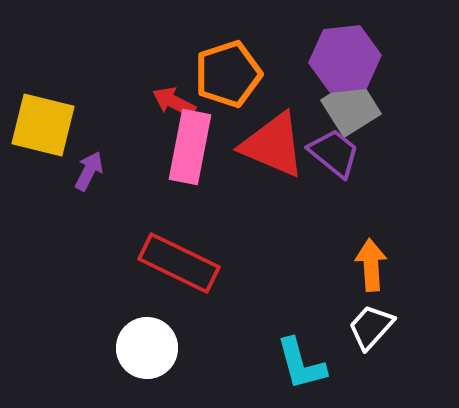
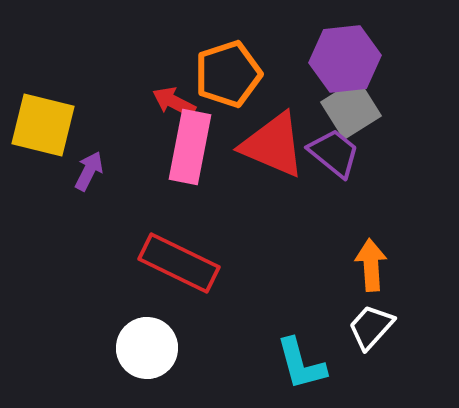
gray square: moved 2 px down
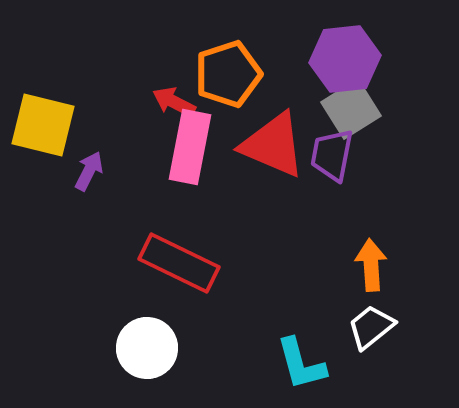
purple trapezoid: moved 2 px left, 2 px down; rotated 118 degrees counterclockwise
white trapezoid: rotated 9 degrees clockwise
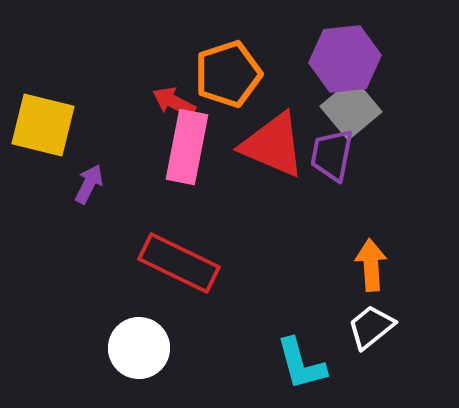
gray square: rotated 8 degrees counterclockwise
pink rectangle: moved 3 px left
purple arrow: moved 13 px down
white circle: moved 8 px left
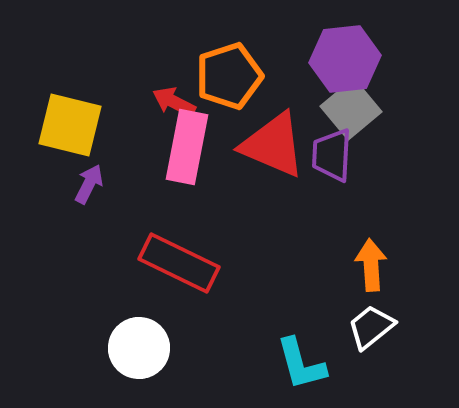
orange pentagon: moved 1 px right, 2 px down
yellow square: moved 27 px right
purple trapezoid: rotated 8 degrees counterclockwise
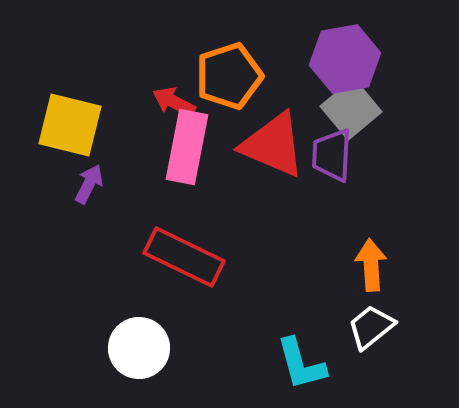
purple hexagon: rotated 4 degrees counterclockwise
red rectangle: moved 5 px right, 6 px up
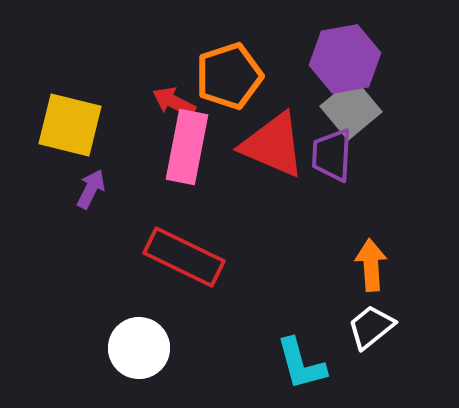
purple arrow: moved 2 px right, 5 px down
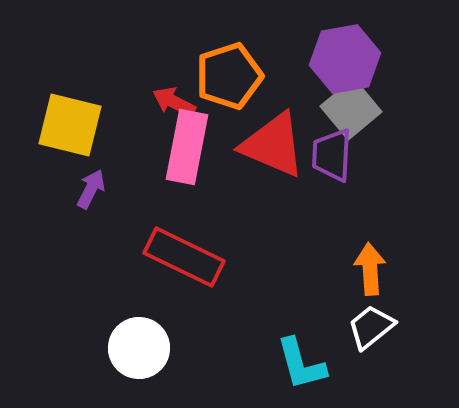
orange arrow: moved 1 px left, 4 px down
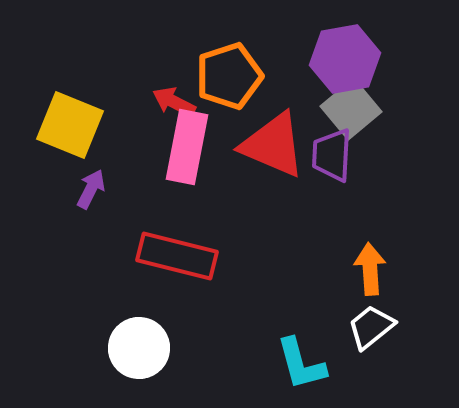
yellow square: rotated 8 degrees clockwise
red rectangle: moved 7 px left, 1 px up; rotated 12 degrees counterclockwise
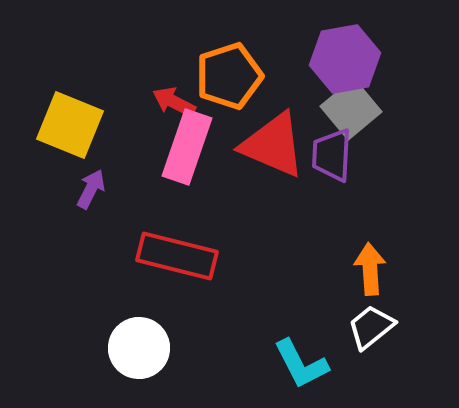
pink rectangle: rotated 8 degrees clockwise
cyan L-shape: rotated 12 degrees counterclockwise
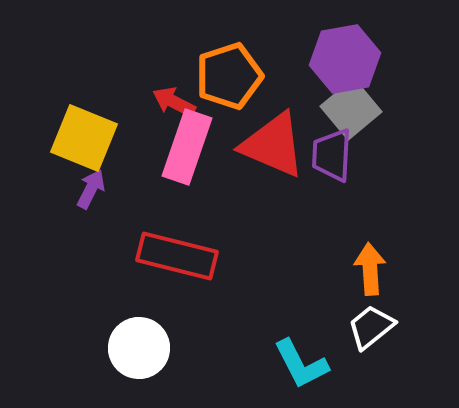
yellow square: moved 14 px right, 13 px down
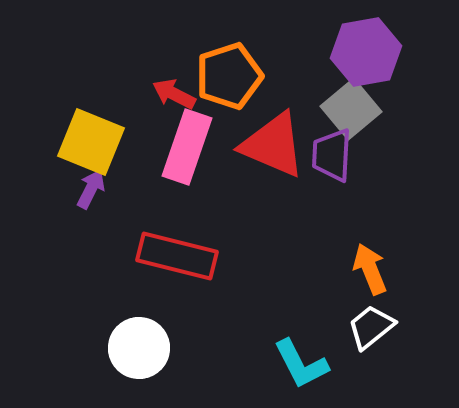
purple hexagon: moved 21 px right, 7 px up
red arrow: moved 8 px up
yellow square: moved 7 px right, 4 px down
orange arrow: rotated 18 degrees counterclockwise
